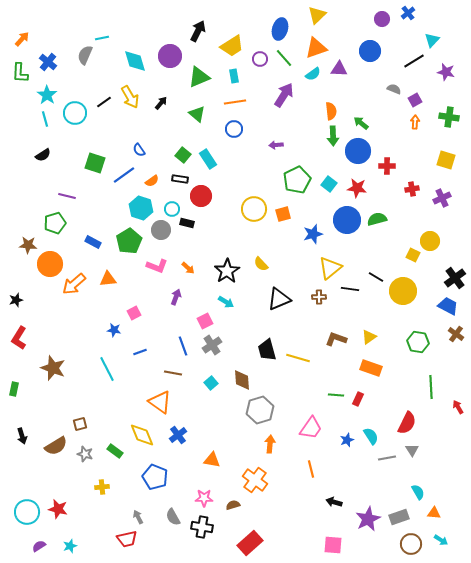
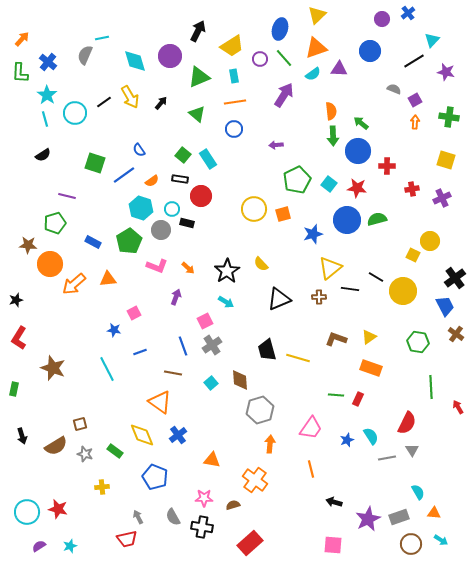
blue trapezoid at (448, 306): moved 3 px left; rotated 35 degrees clockwise
brown diamond at (242, 380): moved 2 px left
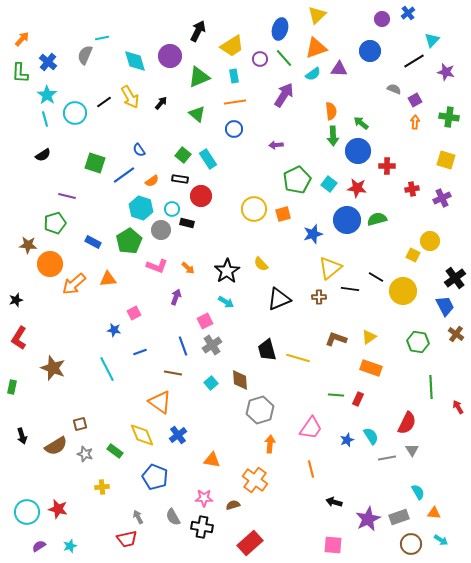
green rectangle at (14, 389): moved 2 px left, 2 px up
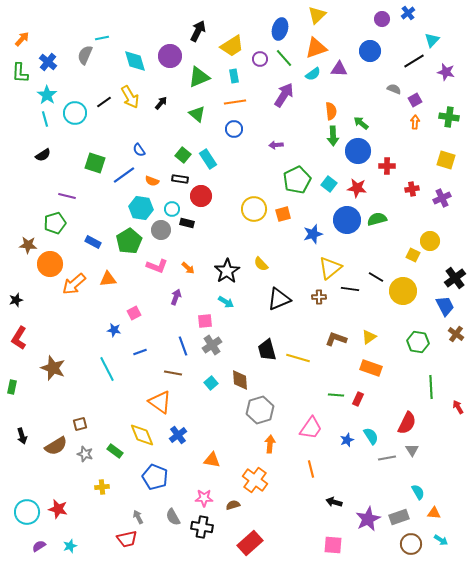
orange semicircle at (152, 181): rotated 56 degrees clockwise
cyan hexagon at (141, 208): rotated 10 degrees counterclockwise
pink square at (205, 321): rotated 21 degrees clockwise
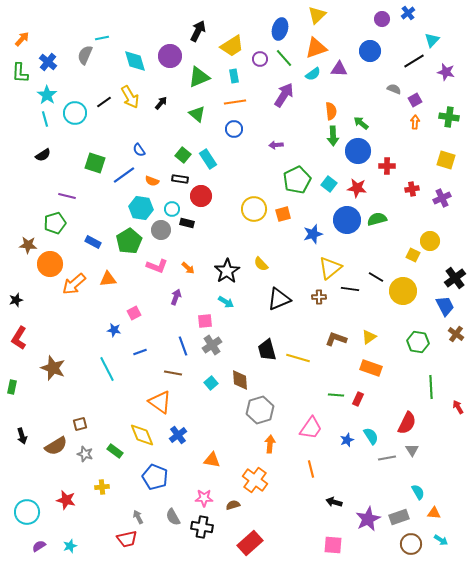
red star at (58, 509): moved 8 px right, 9 px up
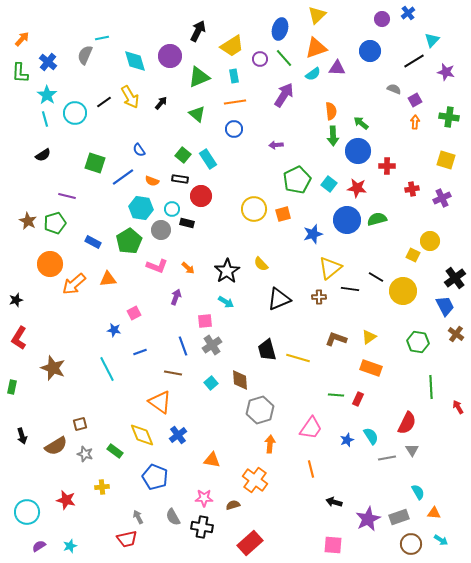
purple triangle at (339, 69): moved 2 px left, 1 px up
blue line at (124, 175): moved 1 px left, 2 px down
brown star at (28, 245): moved 24 px up; rotated 24 degrees clockwise
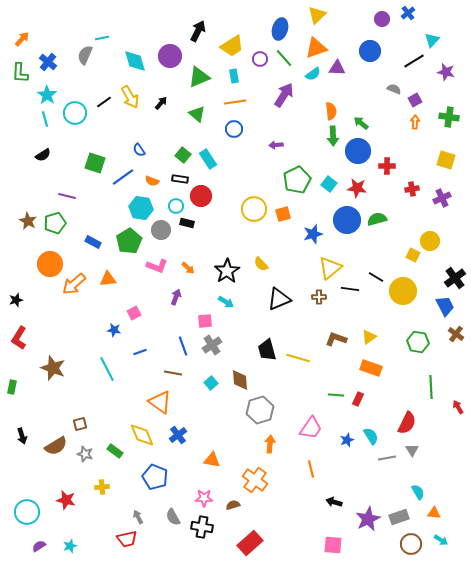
cyan circle at (172, 209): moved 4 px right, 3 px up
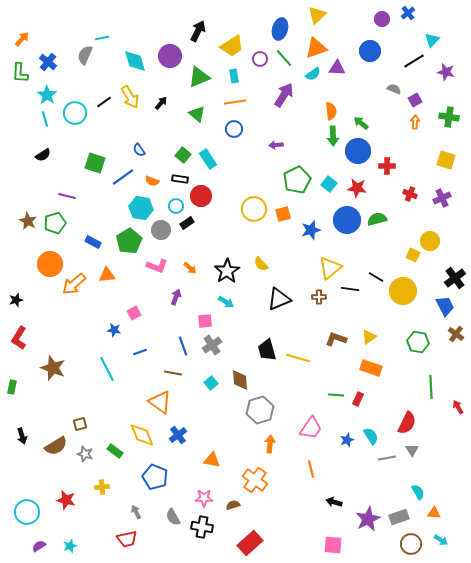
red cross at (412, 189): moved 2 px left, 5 px down; rotated 32 degrees clockwise
black rectangle at (187, 223): rotated 48 degrees counterclockwise
blue star at (313, 234): moved 2 px left, 4 px up
orange arrow at (188, 268): moved 2 px right
orange triangle at (108, 279): moved 1 px left, 4 px up
gray arrow at (138, 517): moved 2 px left, 5 px up
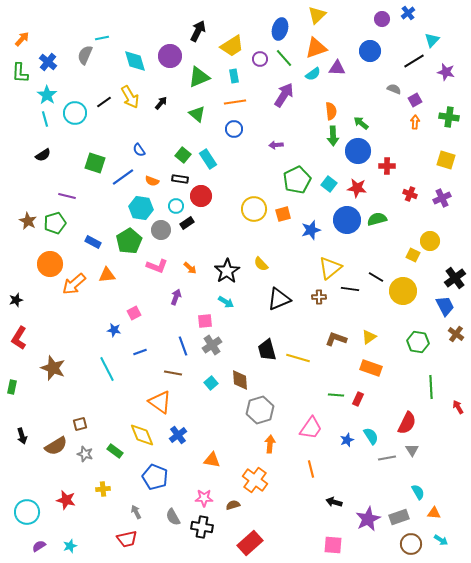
yellow cross at (102, 487): moved 1 px right, 2 px down
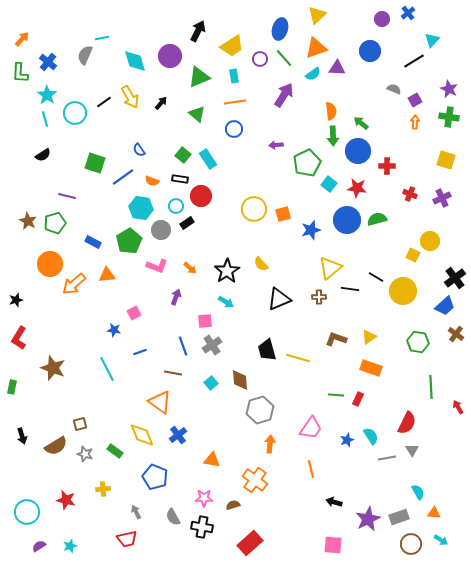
purple star at (446, 72): moved 3 px right, 17 px down; rotated 12 degrees clockwise
green pentagon at (297, 180): moved 10 px right, 17 px up
blue trapezoid at (445, 306): rotated 75 degrees clockwise
